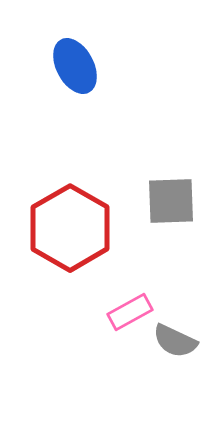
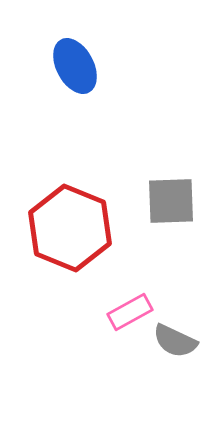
red hexagon: rotated 8 degrees counterclockwise
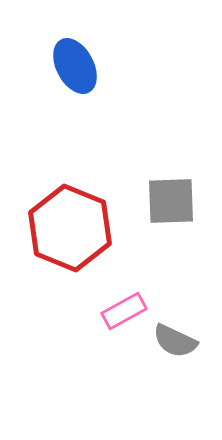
pink rectangle: moved 6 px left, 1 px up
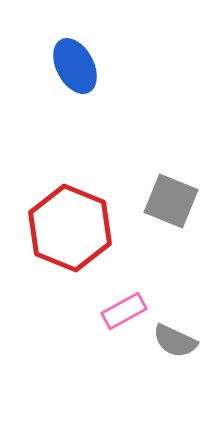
gray square: rotated 24 degrees clockwise
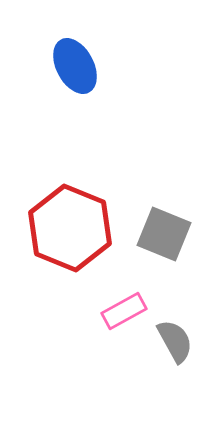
gray square: moved 7 px left, 33 px down
gray semicircle: rotated 144 degrees counterclockwise
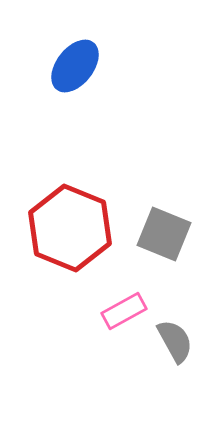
blue ellipse: rotated 66 degrees clockwise
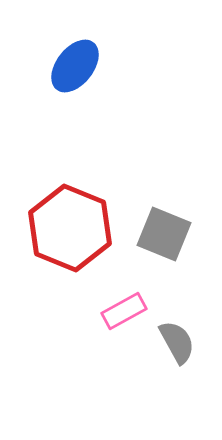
gray semicircle: moved 2 px right, 1 px down
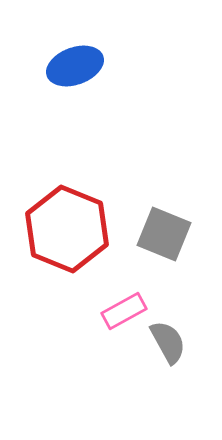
blue ellipse: rotated 32 degrees clockwise
red hexagon: moved 3 px left, 1 px down
gray semicircle: moved 9 px left
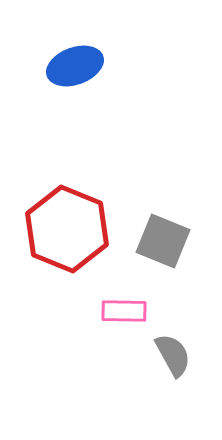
gray square: moved 1 px left, 7 px down
pink rectangle: rotated 30 degrees clockwise
gray semicircle: moved 5 px right, 13 px down
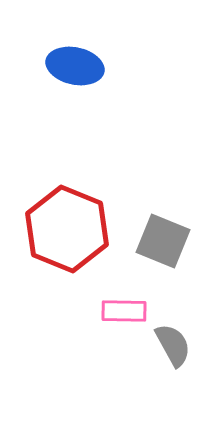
blue ellipse: rotated 32 degrees clockwise
gray semicircle: moved 10 px up
